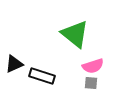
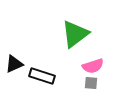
green triangle: rotated 44 degrees clockwise
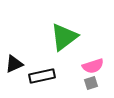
green triangle: moved 11 px left, 3 px down
black rectangle: rotated 30 degrees counterclockwise
gray square: rotated 24 degrees counterclockwise
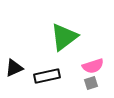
black triangle: moved 4 px down
black rectangle: moved 5 px right
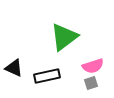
black triangle: rotated 48 degrees clockwise
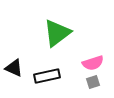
green triangle: moved 7 px left, 4 px up
pink semicircle: moved 3 px up
gray square: moved 2 px right, 1 px up
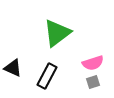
black triangle: moved 1 px left
black rectangle: rotated 50 degrees counterclockwise
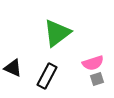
gray square: moved 4 px right, 3 px up
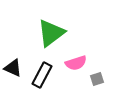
green triangle: moved 6 px left
pink semicircle: moved 17 px left
black rectangle: moved 5 px left, 1 px up
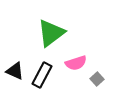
black triangle: moved 2 px right, 3 px down
gray square: rotated 24 degrees counterclockwise
